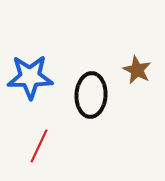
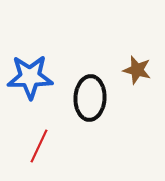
brown star: rotated 12 degrees counterclockwise
black ellipse: moved 1 px left, 3 px down
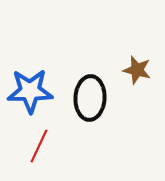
blue star: moved 14 px down
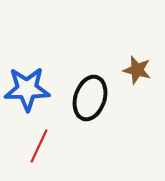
blue star: moved 3 px left, 2 px up
black ellipse: rotated 15 degrees clockwise
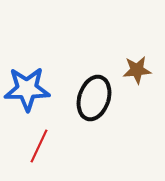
brown star: rotated 20 degrees counterclockwise
black ellipse: moved 4 px right
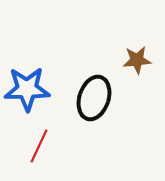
brown star: moved 10 px up
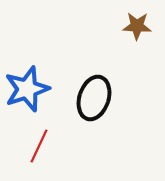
brown star: moved 34 px up; rotated 8 degrees clockwise
blue star: rotated 18 degrees counterclockwise
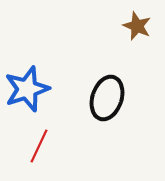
brown star: rotated 20 degrees clockwise
black ellipse: moved 13 px right
